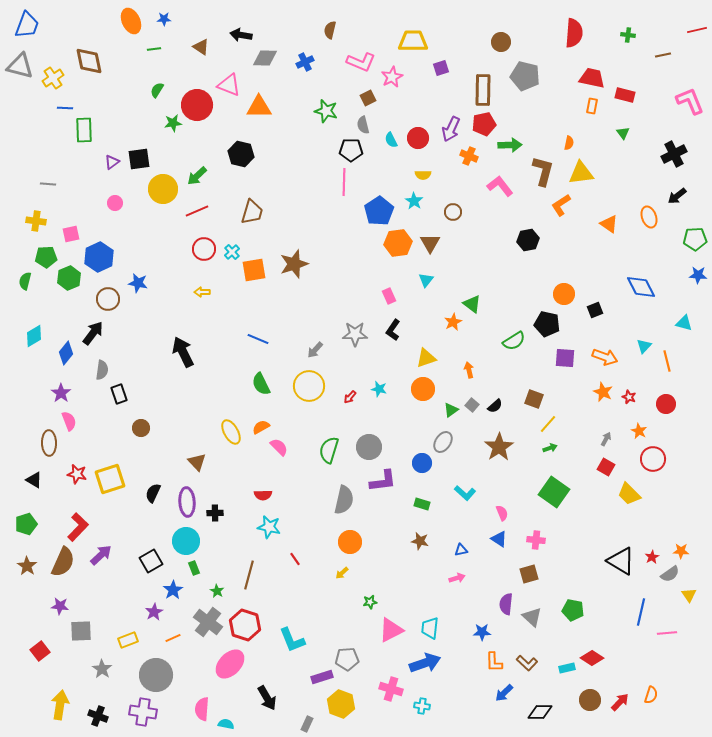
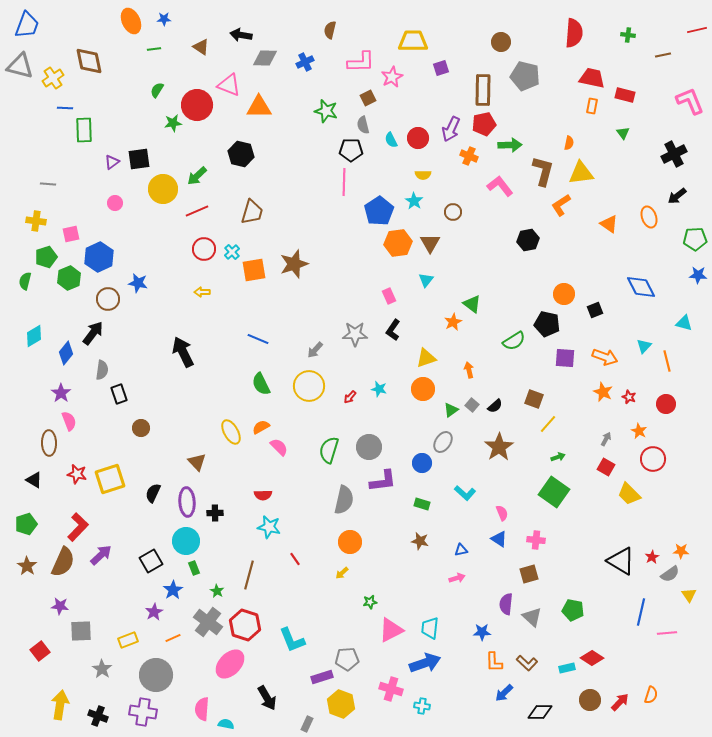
pink L-shape at (361, 62): rotated 24 degrees counterclockwise
green pentagon at (46, 257): rotated 15 degrees counterclockwise
green arrow at (550, 448): moved 8 px right, 9 px down
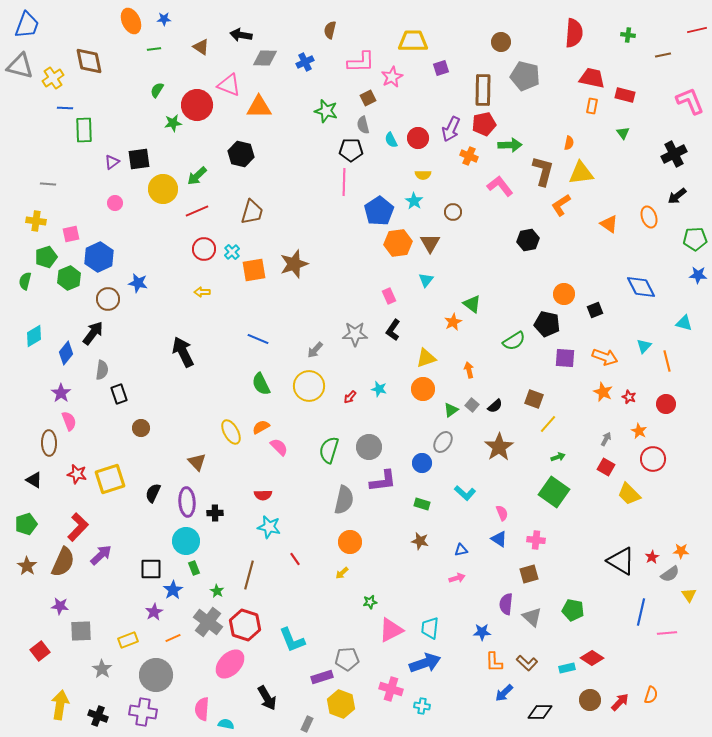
black square at (151, 561): moved 8 px down; rotated 30 degrees clockwise
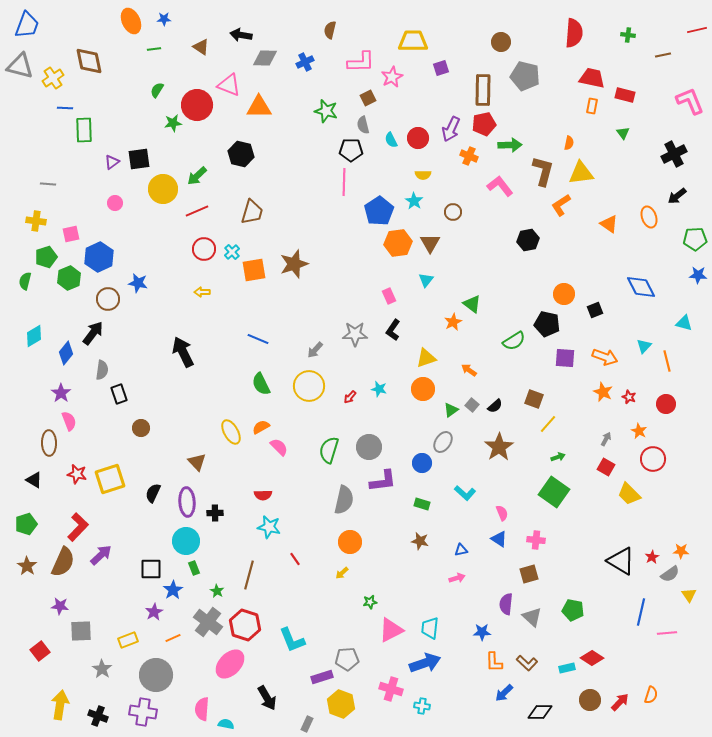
orange arrow at (469, 370): rotated 42 degrees counterclockwise
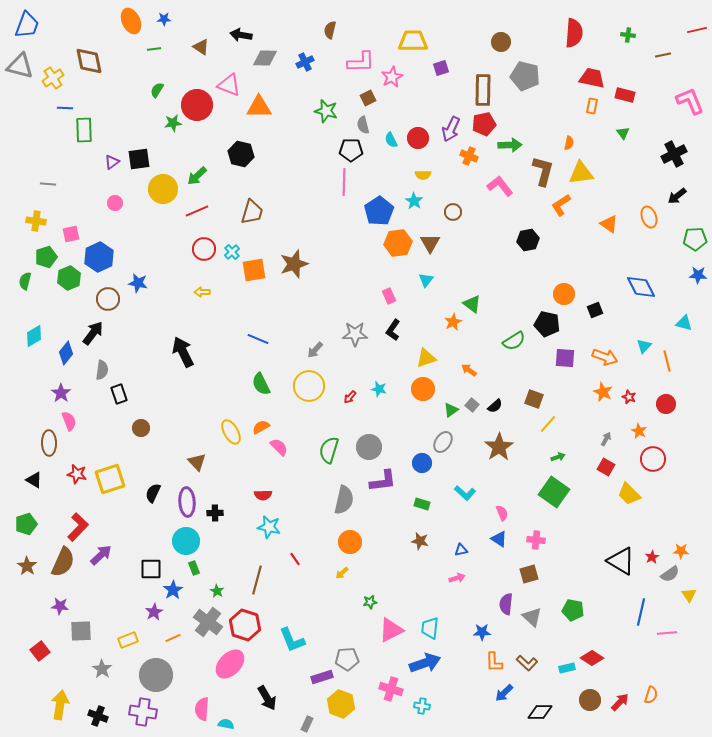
brown line at (249, 575): moved 8 px right, 5 px down
